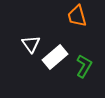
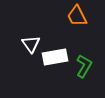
orange trapezoid: rotated 10 degrees counterclockwise
white rectangle: rotated 30 degrees clockwise
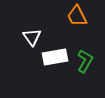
white triangle: moved 1 px right, 7 px up
green L-shape: moved 1 px right, 5 px up
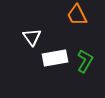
orange trapezoid: moved 1 px up
white rectangle: moved 1 px down
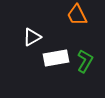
white triangle: rotated 36 degrees clockwise
white rectangle: moved 1 px right
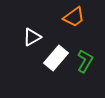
orange trapezoid: moved 3 px left, 2 px down; rotated 100 degrees counterclockwise
white rectangle: rotated 40 degrees counterclockwise
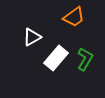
green L-shape: moved 2 px up
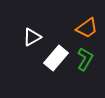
orange trapezoid: moved 13 px right, 11 px down
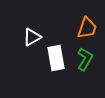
orange trapezoid: rotated 35 degrees counterclockwise
white rectangle: rotated 50 degrees counterclockwise
